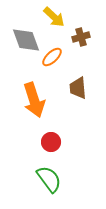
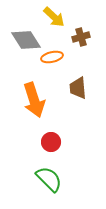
gray diamond: rotated 12 degrees counterclockwise
orange ellipse: rotated 30 degrees clockwise
green semicircle: rotated 8 degrees counterclockwise
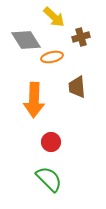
brown trapezoid: moved 1 px left, 1 px up
orange arrow: rotated 20 degrees clockwise
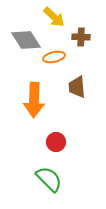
brown cross: rotated 18 degrees clockwise
orange ellipse: moved 2 px right
red circle: moved 5 px right
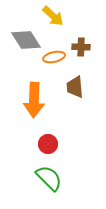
yellow arrow: moved 1 px left, 1 px up
brown cross: moved 10 px down
brown trapezoid: moved 2 px left
red circle: moved 8 px left, 2 px down
green semicircle: moved 1 px up
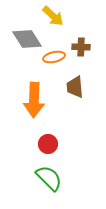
gray diamond: moved 1 px right, 1 px up
